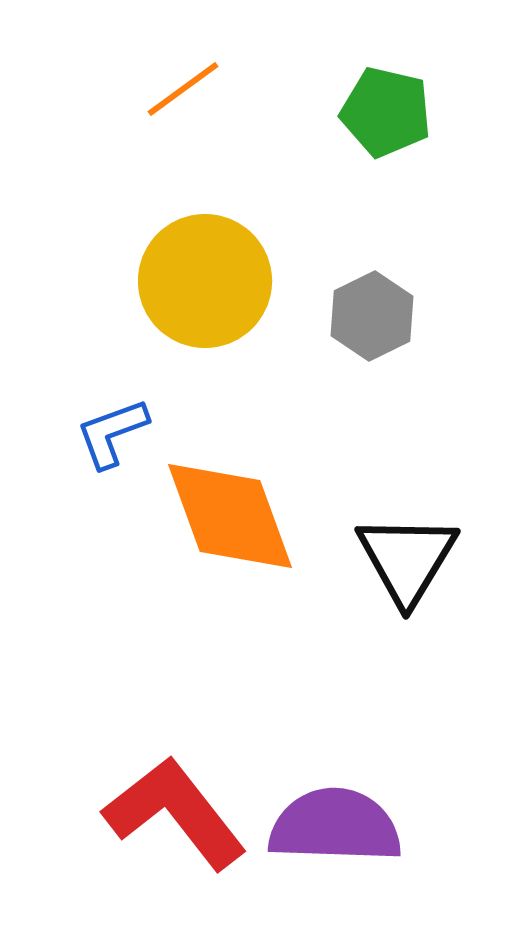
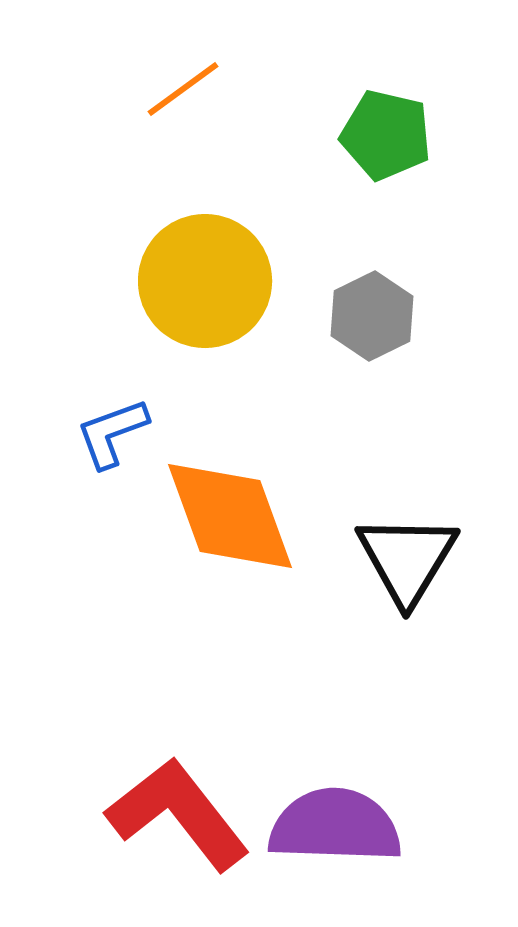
green pentagon: moved 23 px down
red L-shape: moved 3 px right, 1 px down
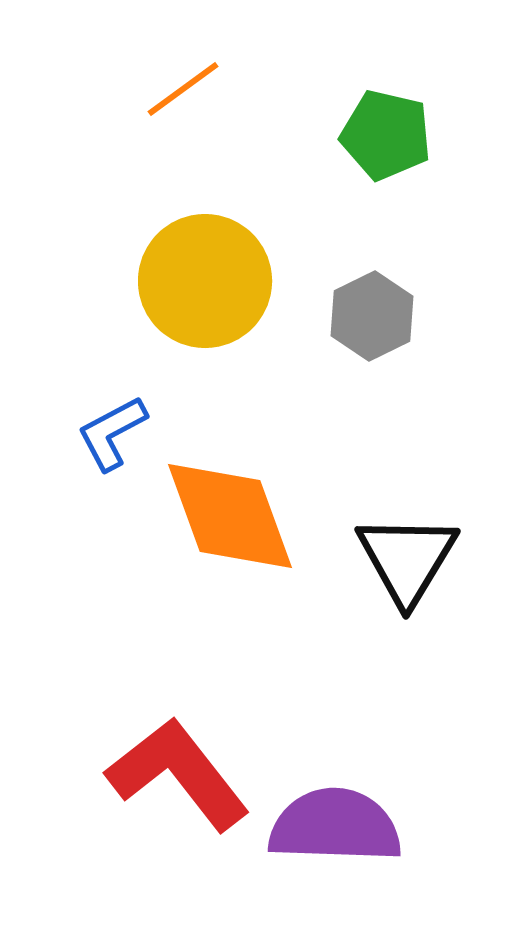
blue L-shape: rotated 8 degrees counterclockwise
red L-shape: moved 40 px up
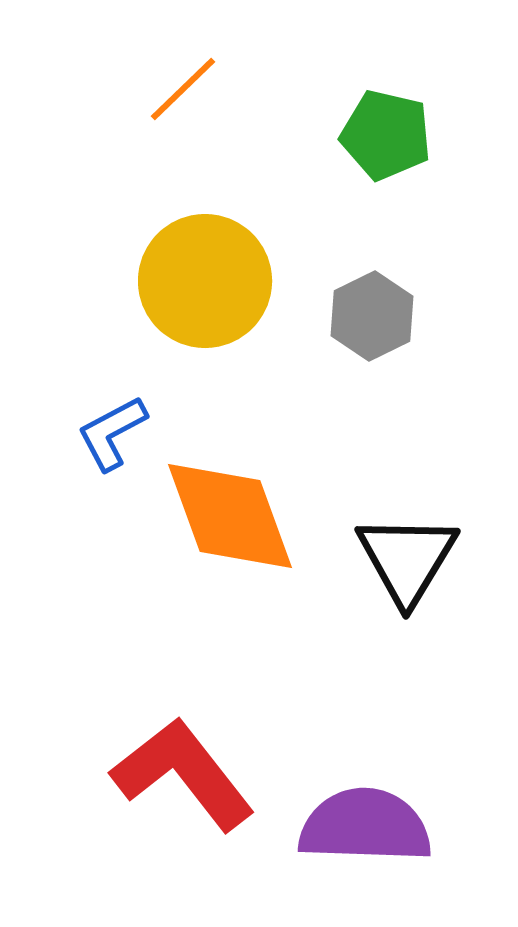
orange line: rotated 8 degrees counterclockwise
red L-shape: moved 5 px right
purple semicircle: moved 30 px right
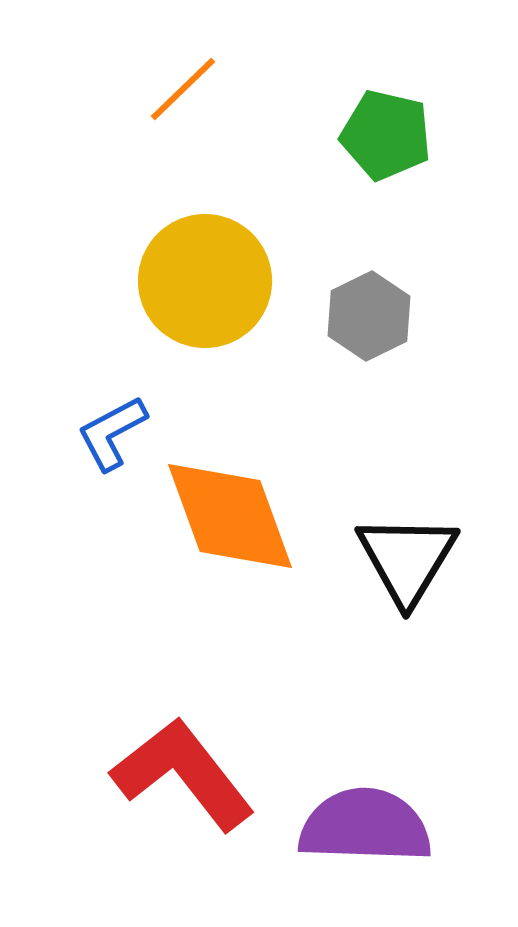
gray hexagon: moved 3 px left
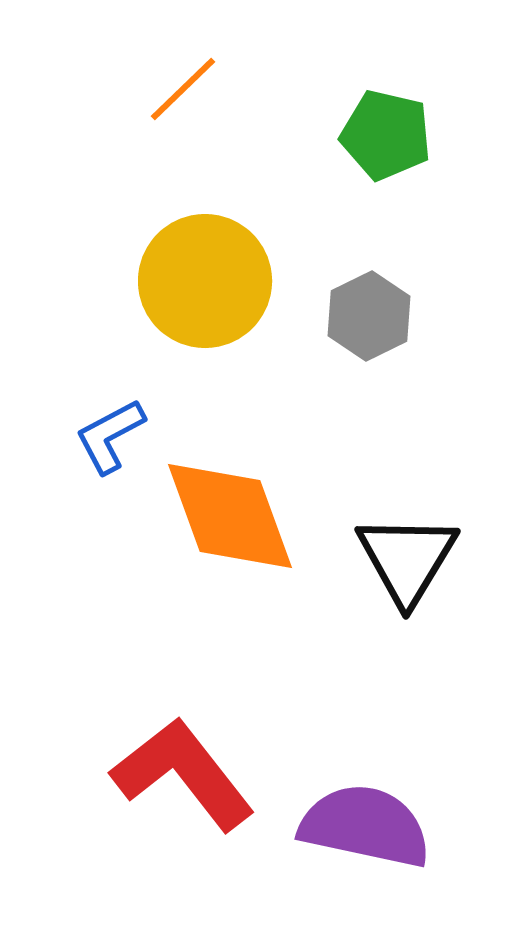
blue L-shape: moved 2 px left, 3 px down
purple semicircle: rotated 10 degrees clockwise
